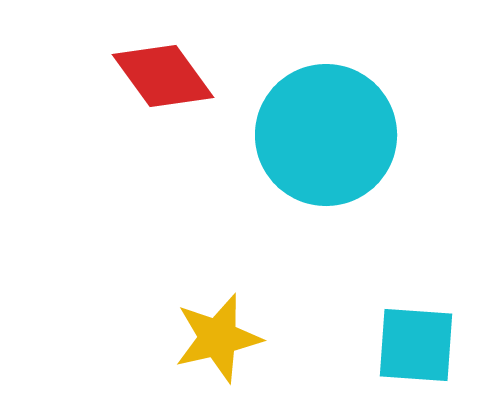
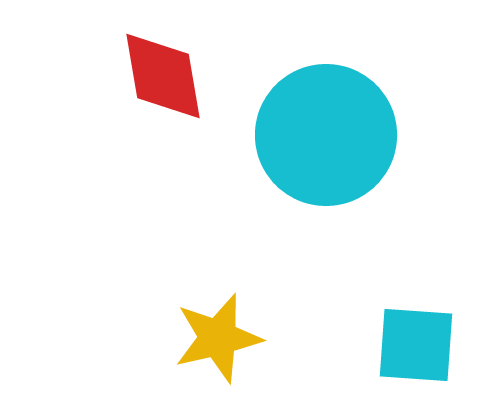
red diamond: rotated 26 degrees clockwise
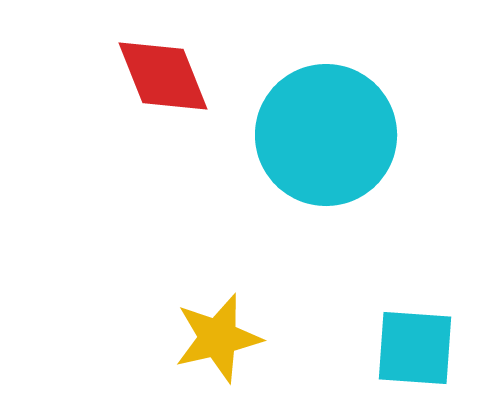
red diamond: rotated 12 degrees counterclockwise
cyan square: moved 1 px left, 3 px down
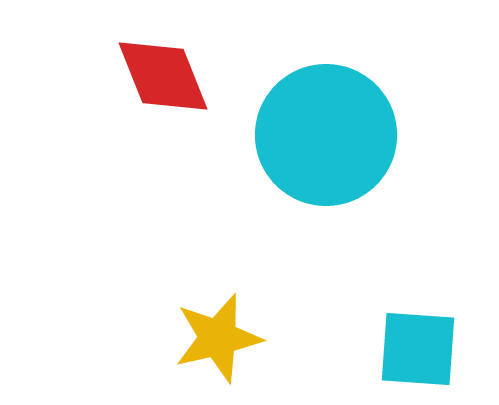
cyan square: moved 3 px right, 1 px down
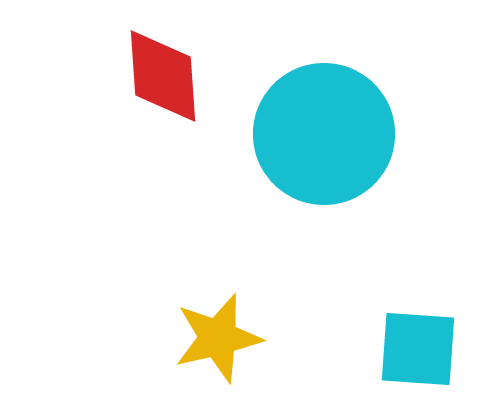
red diamond: rotated 18 degrees clockwise
cyan circle: moved 2 px left, 1 px up
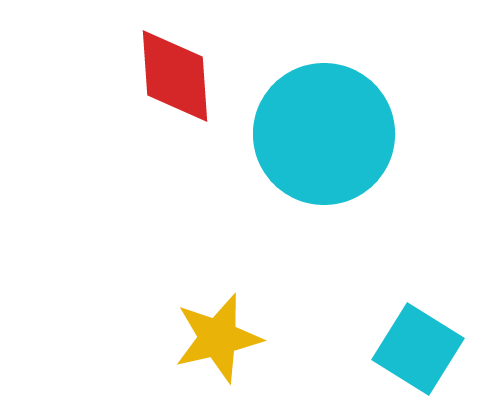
red diamond: moved 12 px right
cyan square: rotated 28 degrees clockwise
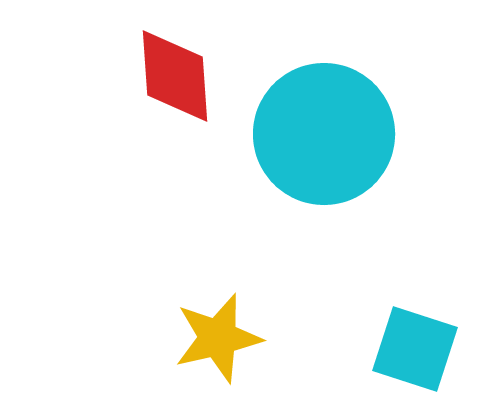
cyan square: moved 3 px left; rotated 14 degrees counterclockwise
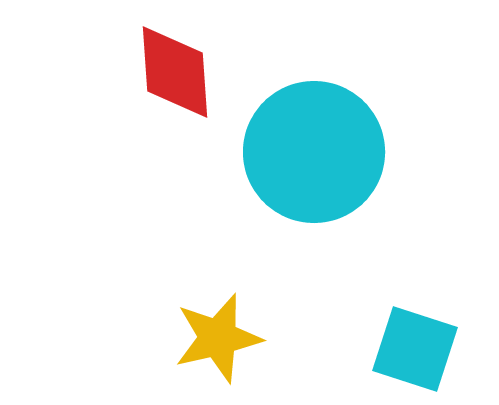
red diamond: moved 4 px up
cyan circle: moved 10 px left, 18 px down
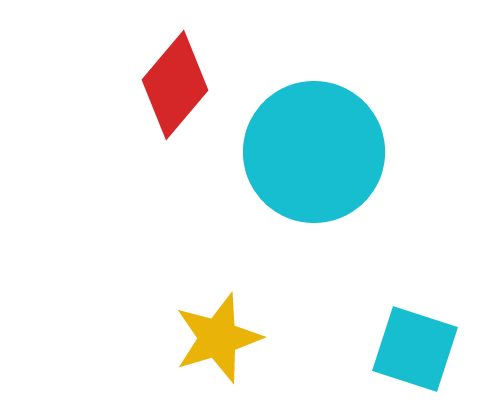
red diamond: moved 13 px down; rotated 44 degrees clockwise
yellow star: rotated 4 degrees counterclockwise
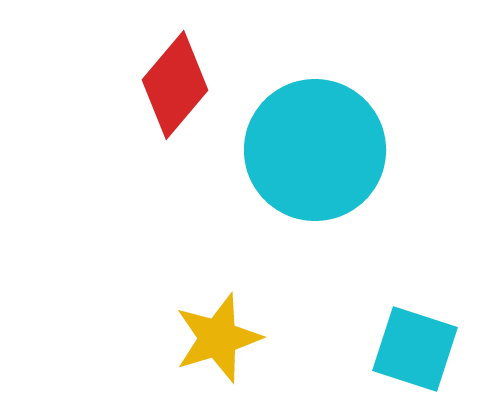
cyan circle: moved 1 px right, 2 px up
